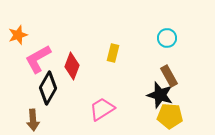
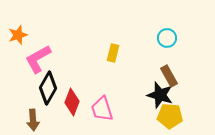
red diamond: moved 36 px down
pink trapezoid: rotated 76 degrees counterclockwise
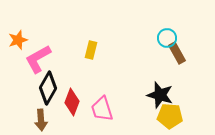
orange star: moved 5 px down
yellow rectangle: moved 22 px left, 3 px up
brown rectangle: moved 8 px right, 23 px up
brown arrow: moved 8 px right
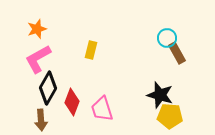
orange star: moved 19 px right, 11 px up
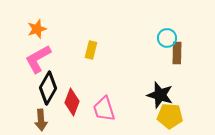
brown rectangle: rotated 30 degrees clockwise
pink trapezoid: moved 2 px right
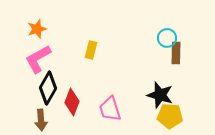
brown rectangle: moved 1 px left
pink trapezoid: moved 6 px right
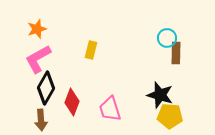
black diamond: moved 2 px left
